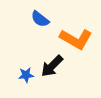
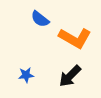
orange L-shape: moved 1 px left, 1 px up
black arrow: moved 18 px right, 10 px down
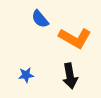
blue semicircle: rotated 12 degrees clockwise
black arrow: rotated 55 degrees counterclockwise
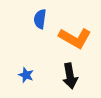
blue semicircle: rotated 48 degrees clockwise
blue star: rotated 28 degrees clockwise
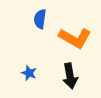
blue star: moved 3 px right, 2 px up
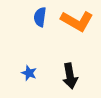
blue semicircle: moved 2 px up
orange L-shape: moved 2 px right, 17 px up
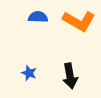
blue semicircle: moved 2 px left; rotated 84 degrees clockwise
orange L-shape: moved 2 px right
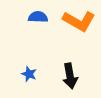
blue star: moved 1 px down
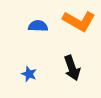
blue semicircle: moved 9 px down
black arrow: moved 2 px right, 8 px up; rotated 10 degrees counterclockwise
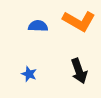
black arrow: moved 7 px right, 3 px down
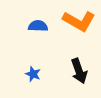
blue star: moved 4 px right
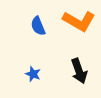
blue semicircle: rotated 114 degrees counterclockwise
